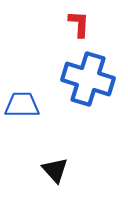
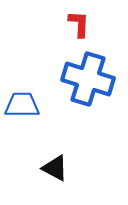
black triangle: moved 2 px up; rotated 20 degrees counterclockwise
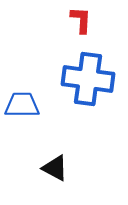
red L-shape: moved 2 px right, 4 px up
blue cross: rotated 9 degrees counterclockwise
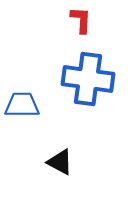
black triangle: moved 5 px right, 6 px up
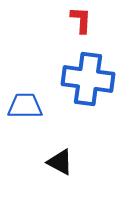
blue trapezoid: moved 3 px right, 1 px down
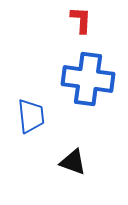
blue trapezoid: moved 6 px right, 10 px down; rotated 84 degrees clockwise
black triangle: moved 13 px right; rotated 8 degrees counterclockwise
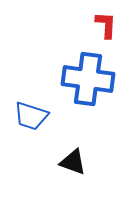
red L-shape: moved 25 px right, 5 px down
blue trapezoid: rotated 114 degrees clockwise
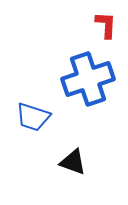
blue cross: rotated 27 degrees counterclockwise
blue trapezoid: moved 2 px right, 1 px down
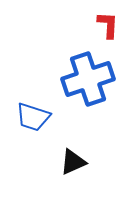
red L-shape: moved 2 px right
black triangle: rotated 44 degrees counterclockwise
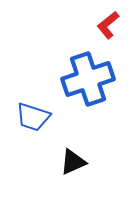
red L-shape: rotated 132 degrees counterclockwise
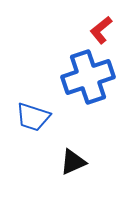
red L-shape: moved 7 px left, 5 px down
blue cross: moved 2 px up
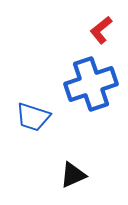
blue cross: moved 3 px right, 7 px down
black triangle: moved 13 px down
